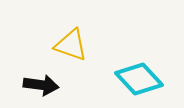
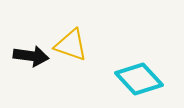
black arrow: moved 10 px left, 29 px up
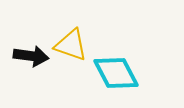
cyan diamond: moved 23 px left, 6 px up; rotated 15 degrees clockwise
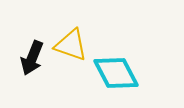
black arrow: moved 1 px right, 2 px down; rotated 104 degrees clockwise
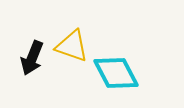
yellow triangle: moved 1 px right, 1 px down
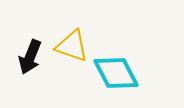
black arrow: moved 2 px left, 1 px up
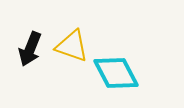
black arrow: moved 8 px up
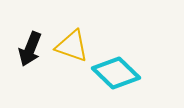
cyan diamond: rotated 18 degrees counterclockwise
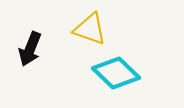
yellow triangle: moved 18 px right, 17 px up
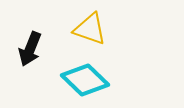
cyan diamond: moved 31 px left, 7 px down
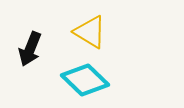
yellow triangle: moved 3 px down; rotated 12 degrees clockwise
